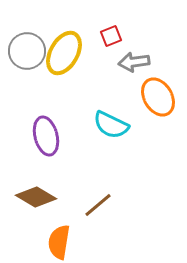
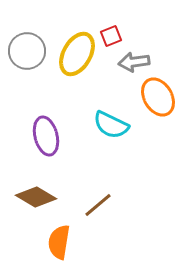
yellow ellipse: moved 13 px right, 1 px down
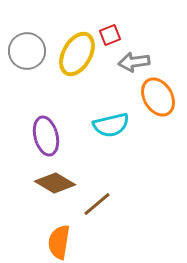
red square: moved 1 px left, 1 px up
cyan semicircle: rotated 39 degrees counterclockwise
brown diamond: moved 19 px right, 14 px up
brown line: moved 1 px left, 1 px up
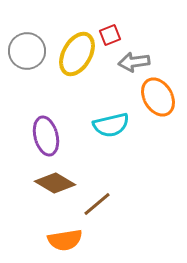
orange semicircle: moved 6 px right, 2 px up; rotated 108 degrees counterclockwise
